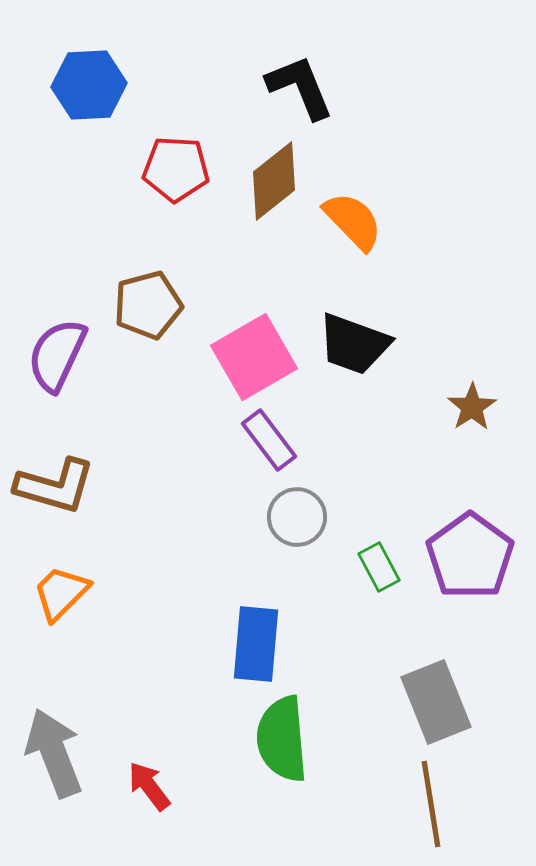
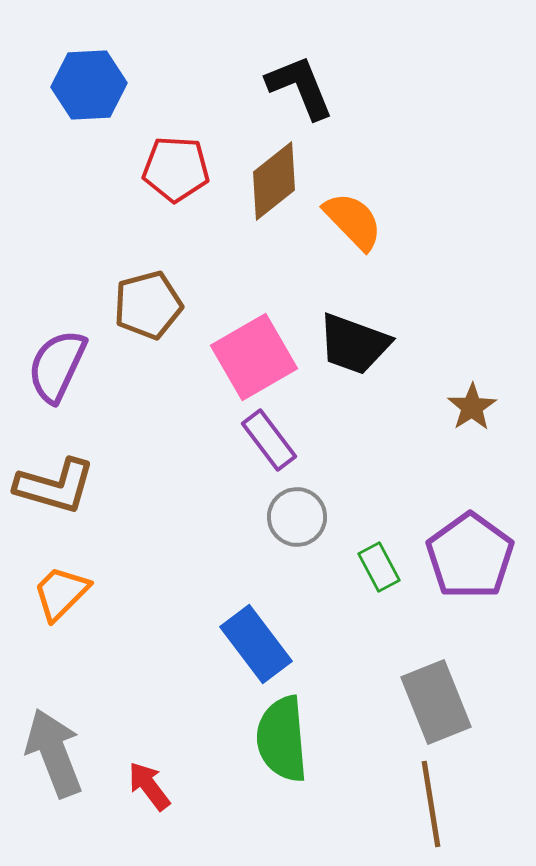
purple semicircle: moved 11 px down
blue rectangle: rotated 42 degrees counterclockwise
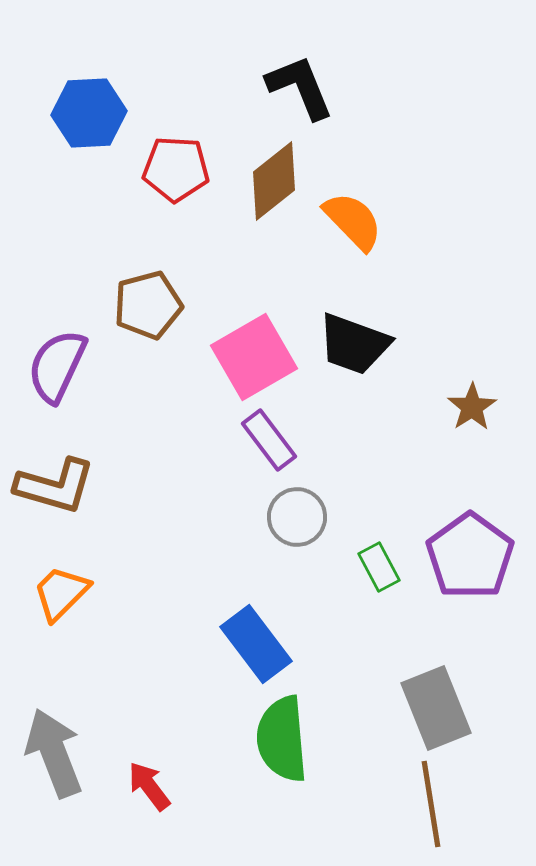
blue hexagon: moved 28 px down
gray rectangle: moved 6 px down
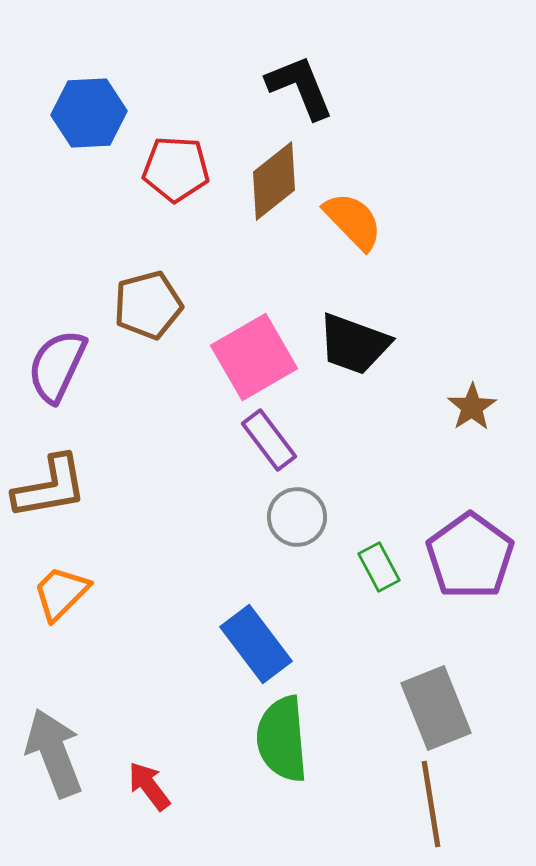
brown L-shape: moved 5 px left, 1 px down; rotated 26 degrees counterclockwise
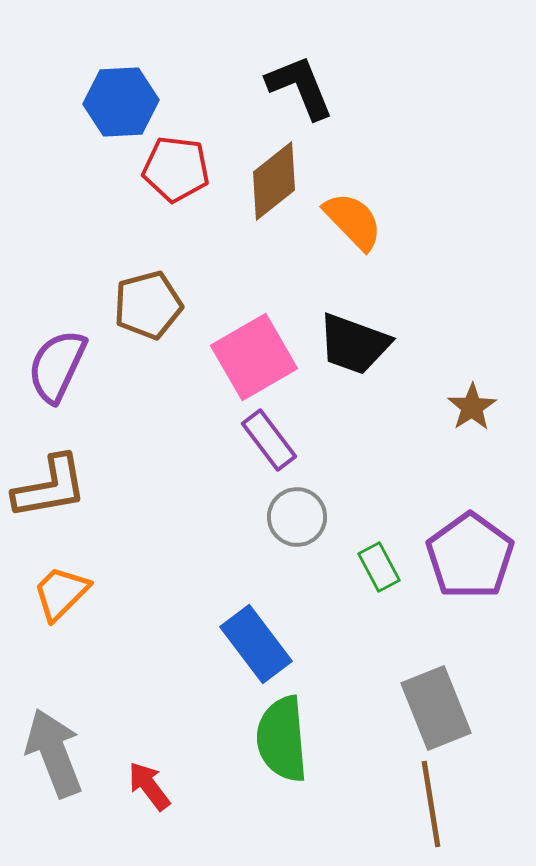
blue hexagon: moved 32 px right, 11 px up
red pentagon: rotated 4 degrees clockwise
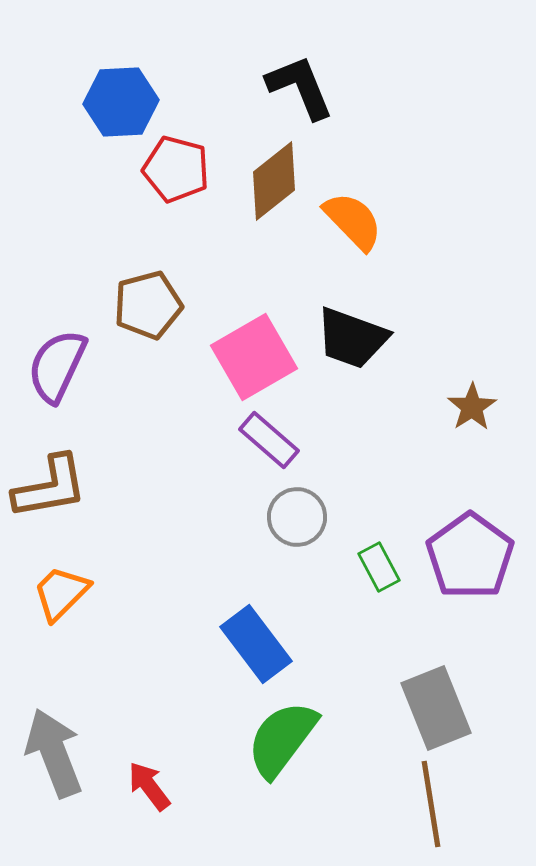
red pentagon: rotated 8 degrees clockwise
black trapezoid: moved 2 px left, 6 px up
purple rectangle: rotated 12 degrees counterclockwise
green semicircle: rotated 42 degrees clockwise
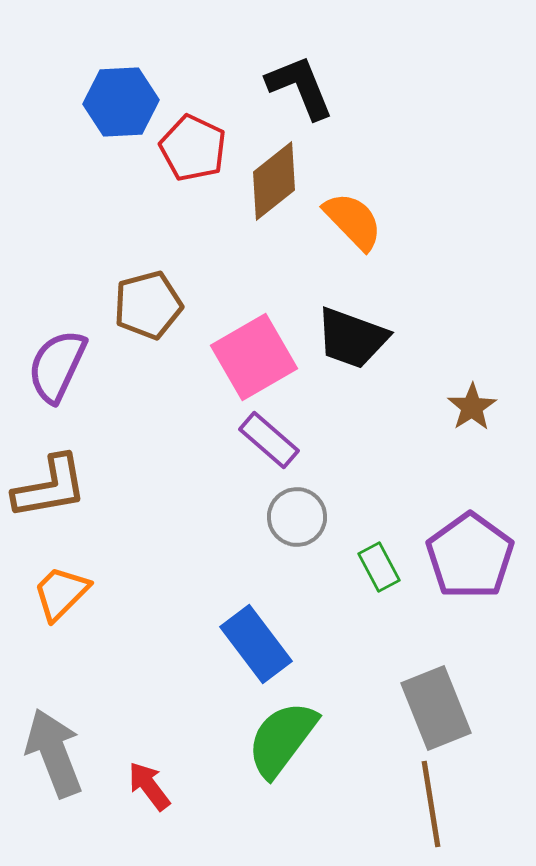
red pentagon: moved 17 px right, 21 px up; rotated 10 degrees clockwise
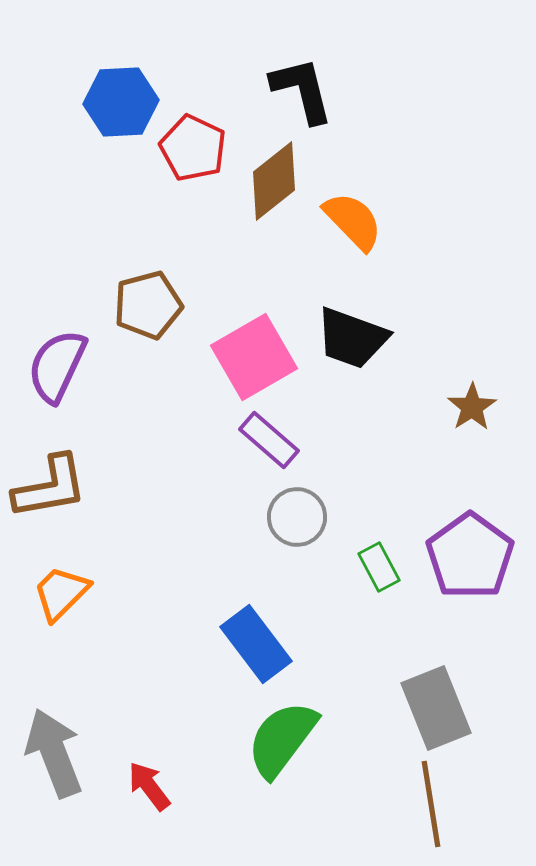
black L-shape: moved 2 px right, 3 px down; rotated 8 degrees clockwise
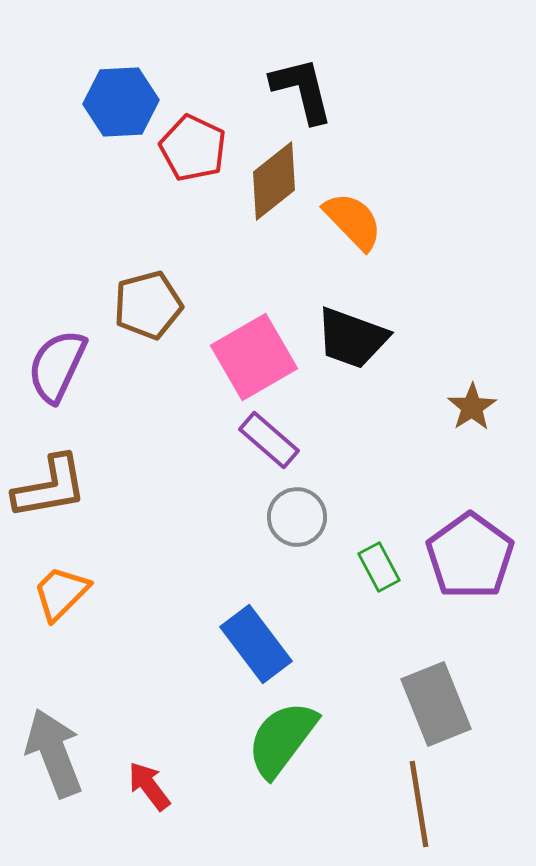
gray rectangle: moved 4 px up
brown line: moved 12 px left
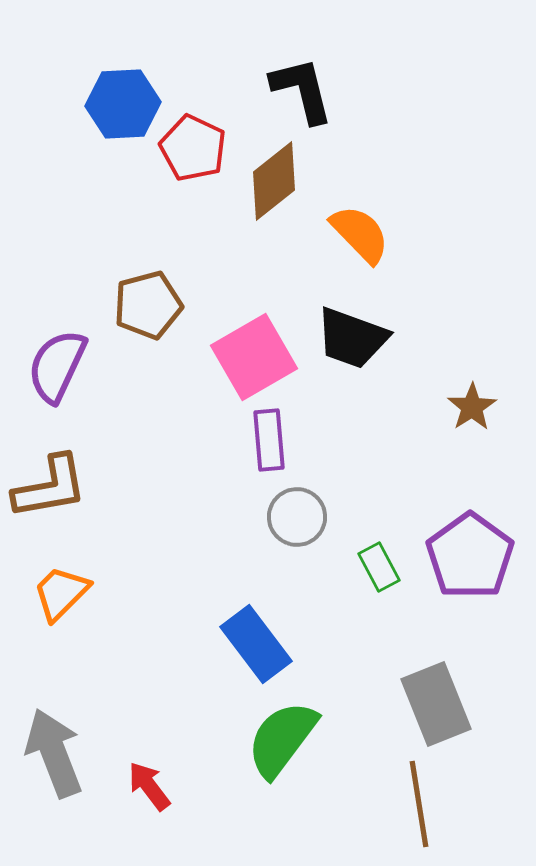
blue hexagon: moved 2 px right, 2 px down
orange semicircle: moved 7 px right, 13 px down
purple rectangle: rotated 44 degrees clockwise
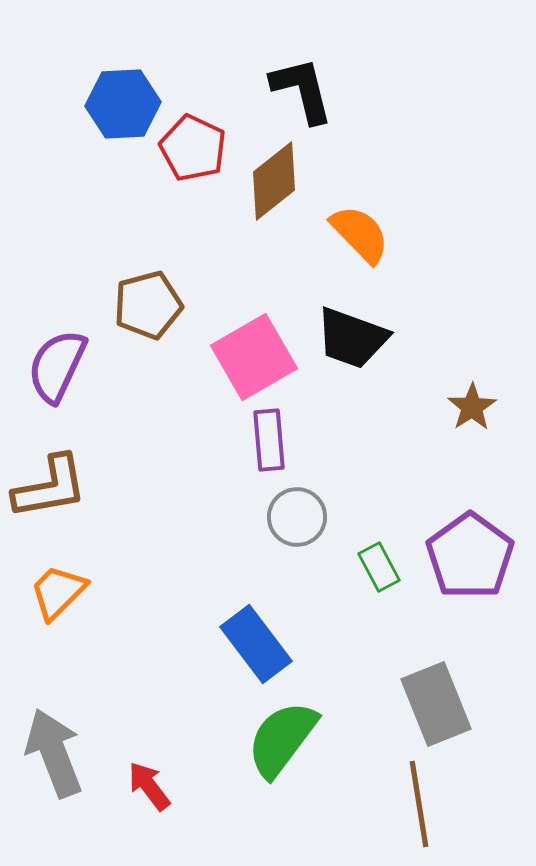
orange trapezoid: moved 3 px left, 1 px up
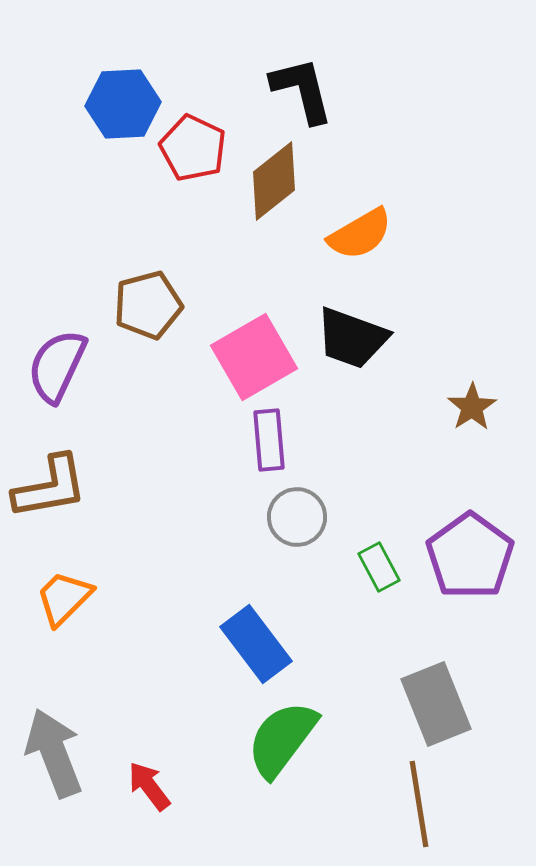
orange semicircle: rotated 104 degrees clockwise
orange trapezoid: moved 6 px right, 6 px down
